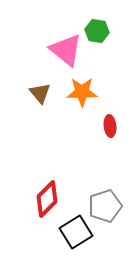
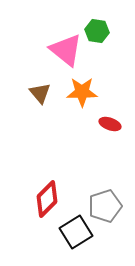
red ellipse: moved 2 px up; rotated 65 degrees counterclockwise
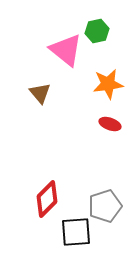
green hexagon: rotated 20 degrees counterclockwise
orange star: moved 26 px right, 8 px up; rotated 8 degrees counterclockwise
black square: rotated 28 degrees clockwise
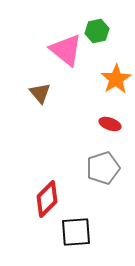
orange star: moved 8 px right, 5 px up; rotated 24 degrees counterclockwise
gray pentagon: moved 2 px left, 38 px up
